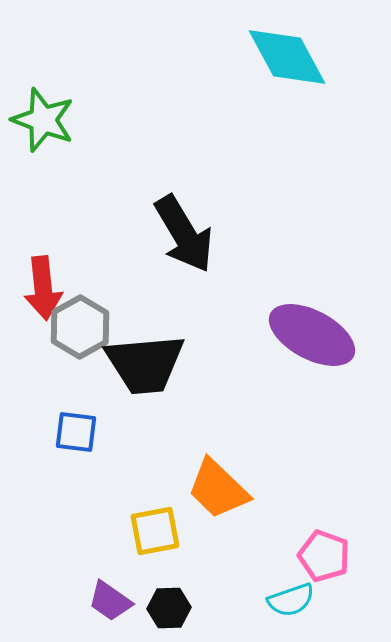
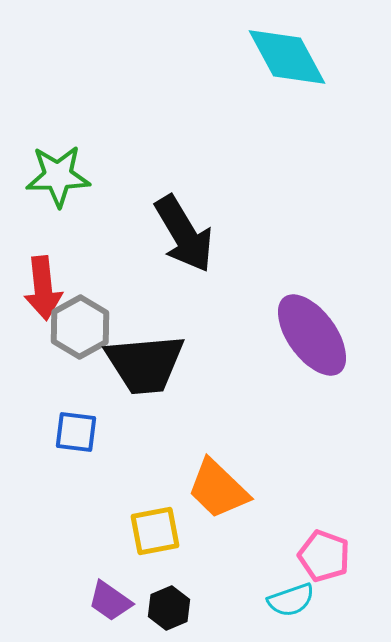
green star: moved 15 px right, 56 px down; rotated 22 degrees counterclockwise
purple ellipse: rotated 26 degrees clockwise
black hexagon: rotated 21 degrees counterclockwise
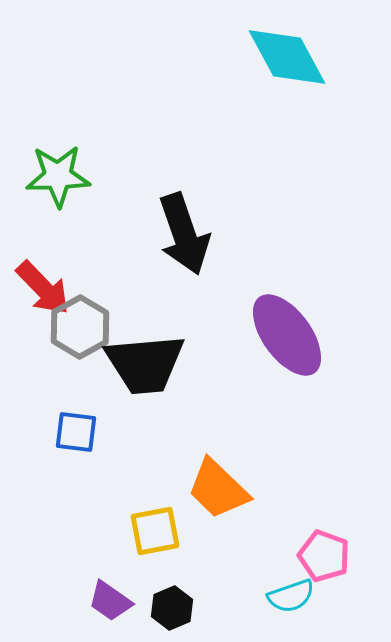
black arrow: rotated 12 degrees clockwise
red arrow: rotated 38 degrees counterclockwise
purple ellipse: moved 25 px left
cyan semicircle: moved 4 px up
black hexagon: moved 3 px right
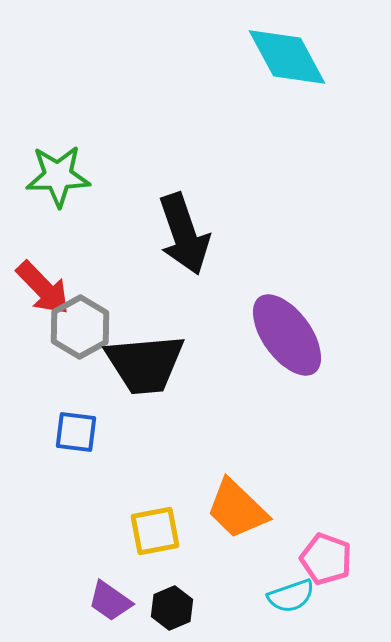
orange trapezoid: moved 19 px right, 20 px down
pink pentagon: moved 2 px right, 3 px down
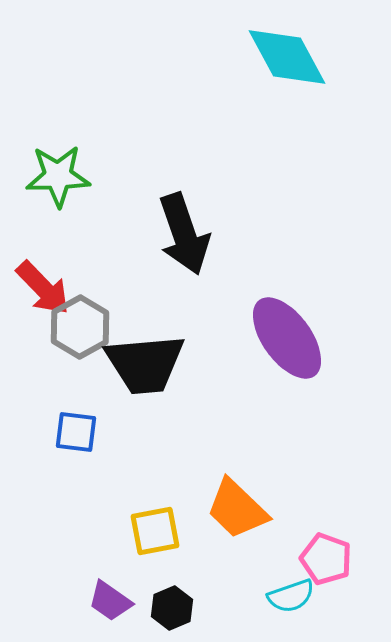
purple ellipse: moved 3 px down
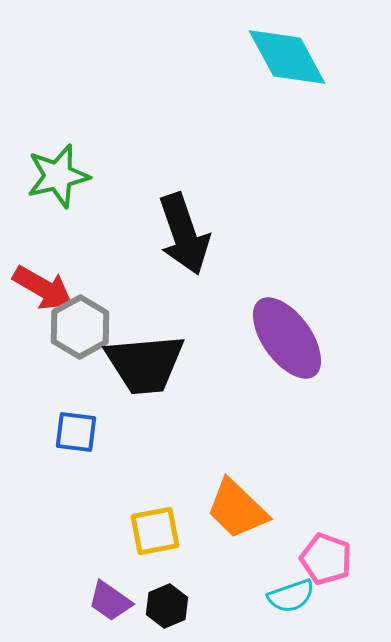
green star: rotated 12 degrees counterclockwise
red arrow: rotated 16 degrees counterclockwise
black hexagon: moved 5 px left, 2 px up
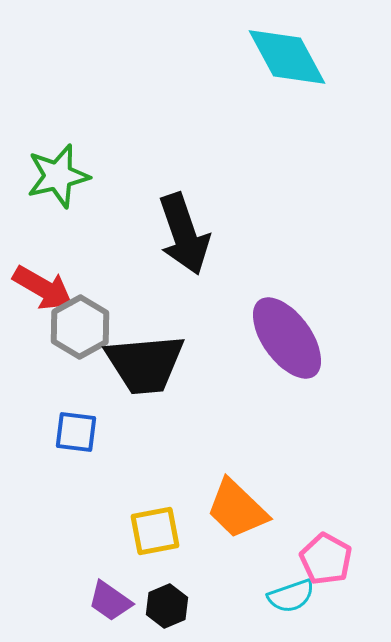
pink pentagon: rotated 9 degrees clockwise
